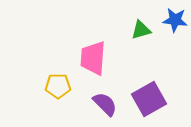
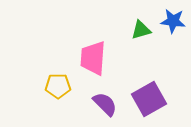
blue star: moved 2 px left, 1 px down
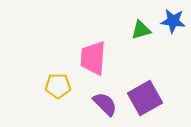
purple square: moved 4 px left, 1 px up
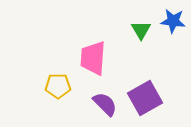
green triangle: rotated 45 degrees counterclockwise
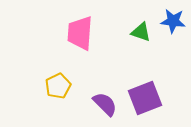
green triangle: moved 2 px down; rotated 40 degrees counterclockwise
pink trapezoid: moved 13 px left, 25 px up
yellow pentagon: rotated 25 degrees counterclockwise
purple square: rotated 8 degrees clockwise
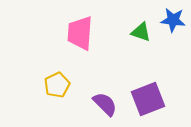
blue star: moved 1 px up
yellow pentagon: moved 1 px left, 1 px up
purple square: moved 3 px right, 1 px down
